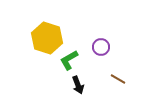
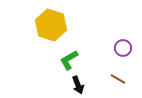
yellow hexagon: moved 4 px right, 13 px up
purple circle: moved 22 px right, 1 px down
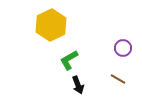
yellow hexagon: rotated 16 degrees clockwise
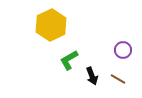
purple circle: moved 2 px down
black arrow: moved 14 px right, 9 px up
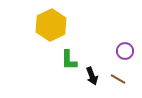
purple circle: moved 2 px right, 1 px down
green L-shape: rotated 60 degrees counterclockwise
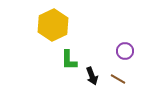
yellow hexagon: moved 2 px right
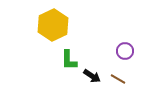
black arrow: rotated 36 degrees counterclockwise
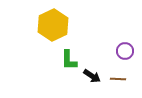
brown line: rotated 28 degrees counterclockwise
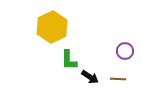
yellow hexagon: moved 1 px left, 2 px down
black arrow: moved 2 px left, 1 px down
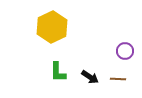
green L-shape: moved 11 px left, 12 px down
